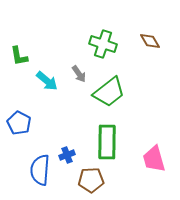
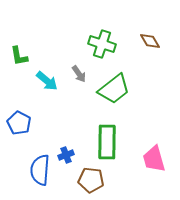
green cross: moved 1 px left
green trapezoid: moved 5 px right, 3 px up
blue cross: moved 1 px left
brown pentagon: rotated 10 degrees clockwise
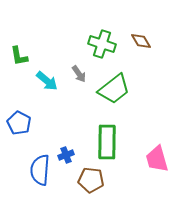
brown diamond: moved 9 px left
pink trapezoid: moved 3 px right
